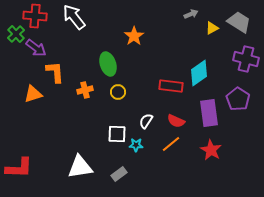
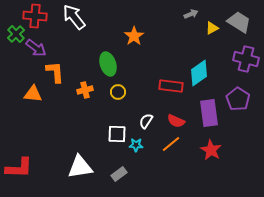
orange triangle: rotated 24 degrees clockwise
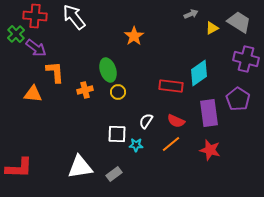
green ellipse: moved 6 px down
red star: moved 1 px left; rotated 15 degrees counterclockwise
gray rectangle: moved 5 px left
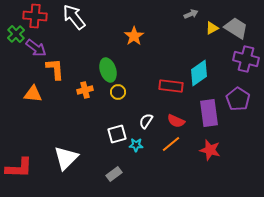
gray trapezoid: moved 3 px left, 6 px down
orange L-shape: moved 3 px up
white square: rotated 18 degrees counterclockwise
white triangle: moved 14 px left, 9 px up; rotated 36 degrees counterclockwise
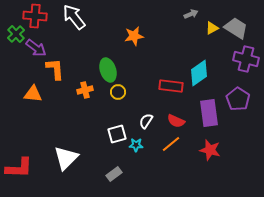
orange star: rotated 24 degrees clockwise
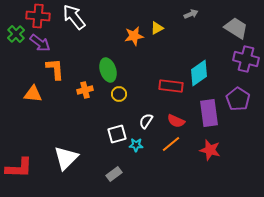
red cross: moved 3 px right
yellow triangle: moved 55 px left
purple arrow: moved 4 px right, 5 px up
yellow circle: moved 1 px right, 2 px down
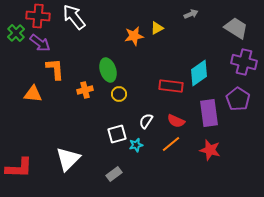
green cross: moved 1 px up
purple cross: moved 2 px left, 3 px down
cyan star: rotated 16 degrees counterclockwise
white triangle: moved 2 px right, 1 px down
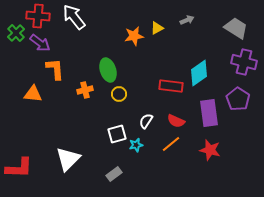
gray arrow: moved 4 px left, 6 px down
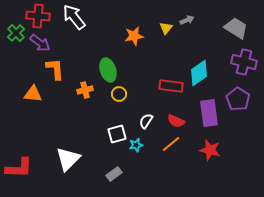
yellow triangle: moved 9 px right; rotated 24 degrees counterclockwise
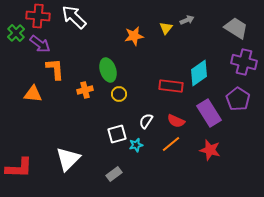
white arrow: rotated 8 degrees counterclockwise
purple arrow: moved 1 px down
purple rectangle: rotated 24 degrees counterclockwise
